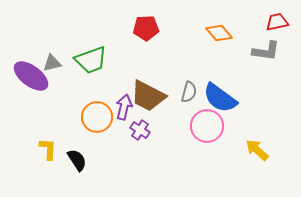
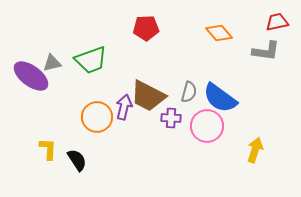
purple cross: moved 31 px right, 12 px up; rotated 30 degrees counterclockwise
yellow arrow: moved 2 px left; rotated 65 degrees clockwise
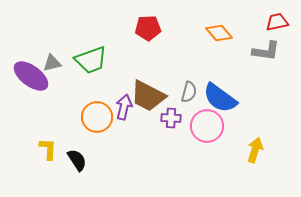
red pentagon: moved 2 px right
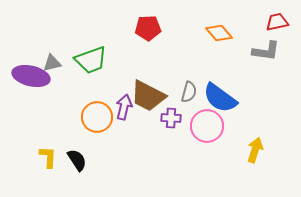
purple ellipse: rotated 24 degrees counterclockwise
yellow L-shape: moved 8 px down
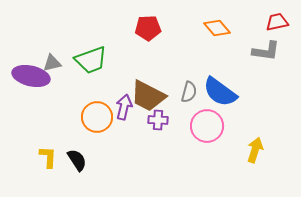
orange diamond: moved 2 px left, 5 px up
blue semicircle: moved 6 px up
purple cross: moved 13 px left, 2 px down
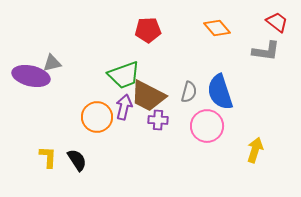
red trapezoid: rotated 50 degrees clockwise
red pentagon: moved 2 px down
green trapezoid: moved 33 px right, 15 px down
blue semicircle: rotated 36 degrees clockwise
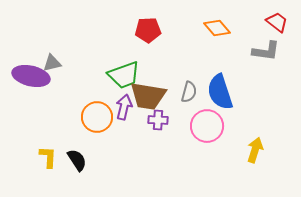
brown trapezoid: rotated 18 degrees counterclockwise
